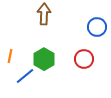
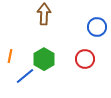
red circle: moved 1 px right
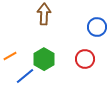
orange line: rotated 48 degrees clockwise
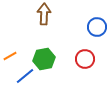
green hexagon: rotated 20 degrees clockwise
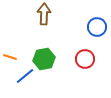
orange line: moved 1 px down; rotated 48 degrees clockwise
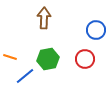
brown arrow: moved 4 px down
blue circle: moved 1 px left, 3 px down
green hexagon: moved 4 px right
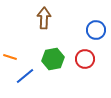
green hexagon: moved 5 px right
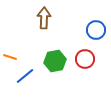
green hexagon: moved 2 px right, 2 px down
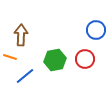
brown arrow: moved 23 px left, 17 px down
green hexagon: moved 1 px up
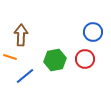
blue circle: moved 3 px left, 2 px down
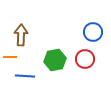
orange line: rotated 16 degrees counterclockwise
blue line: rotated 42 degrees clockwise
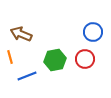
brown arrow: moved 1 px up; rotated 70 degrees counterclockwise
orange line: rotated 72 degrees clockwise
blue line: moved 2 px right; rotated 24 degrees counterclockwise
